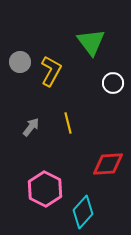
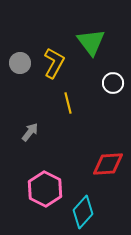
gray circle: moved 1 px down
yellow L-shape: moved 3 px right, 8 px up
yellow line: moved 20 px up
gray arrow: moved 1 px left, 5 px down
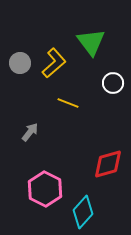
yellow L-shape: rotated 20 degrees clockwise
yellow line: rotated 55 degrees counterclockwise
red diamond: rotated 12 degrees counterclockwise
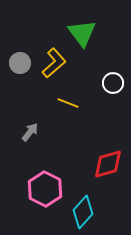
green triangle: moved 9 px left, 9 px up
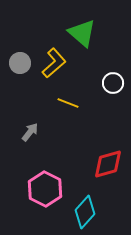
green triangle: rotated 12 degrees counterclockwise
cyan diamond: moved 2 px right
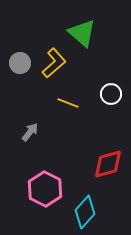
white circle: moved 2 px left, 11 px down
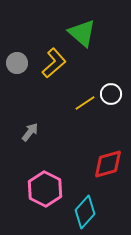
gray circle: moved 3 px left
yellow line: moved 17 px right; rotated 55 degrees counterclockwise
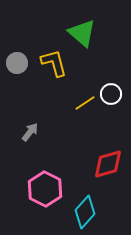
yellow L-shape: rotated 64 degrees counterclockwise
